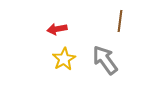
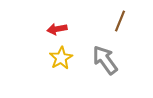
brown line: rotated 15 degrees clockwise
yellow star: moved 3 px left, 1 px up
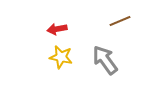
brown line: rotated 45 degrees clockwise
yellow star: moved 1 px up; rotated 30 degrees counterclockwise
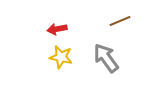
gray arrow: moved 1 px right, 2 px up
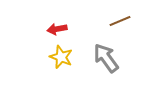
yellow star: rotated 10 degrees clockwise
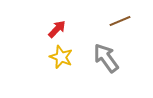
red arrow: rotated 144 degrees clockwise
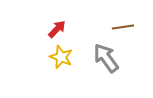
brown line: moved 3 px right, 6 px down; rotated 15 degrees clockwise
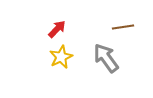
yellow star: rotated 25 degrees clockwise
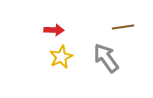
red arrow: moved 3 px left, 1 px down; rotated 48 degrees clockwise
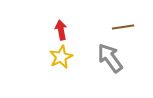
red arrow: moved 7 px right; rotated 102 degrees counterclockwise
gray arrow: moved 4 px right
